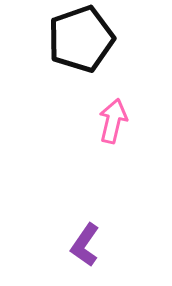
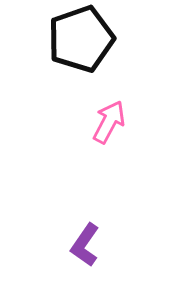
pink arrow: moved 4 px left, 1 px down; rotated 15 degrees clockwise
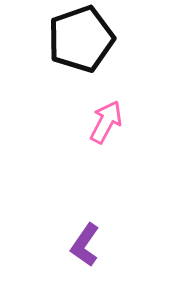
pink arrow: moved 3 px left
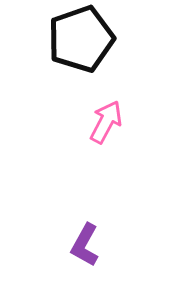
purple L-shape: rotated 6 degrees counterclockwise
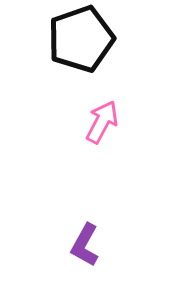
pink arrow: moved 4 px left
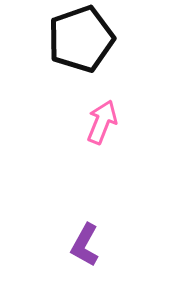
pink arrow: rotated 6 degrees counterclockwise
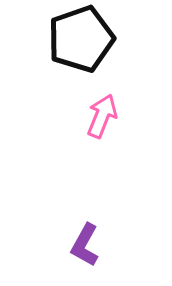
pink arrow: moved 6 px up
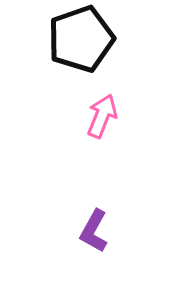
purple L-shape: moved 9 px right, 14 px up
